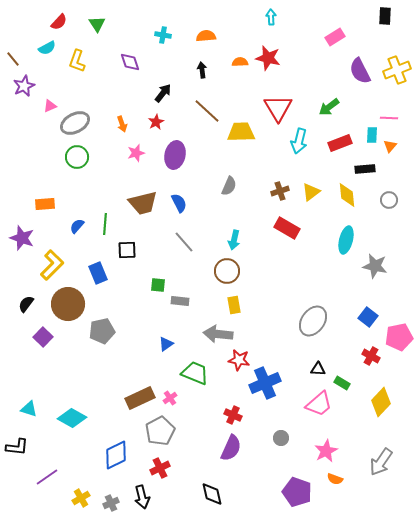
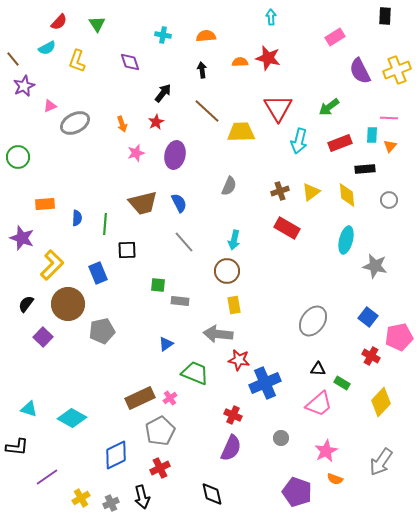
green circle at (77, 157): moved 59 px left
blue semicircle at (77, 226): moved 8 px up; rotated 140 degrees clockwise
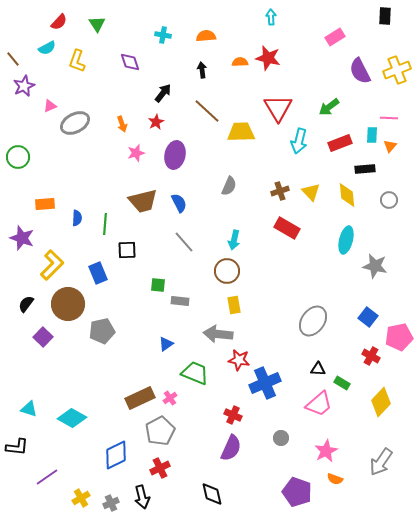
yellow triangle at (311, 192): rotated 36 degrees counterclockwise
brown trapezoid at (143, 203): moved 2 px up
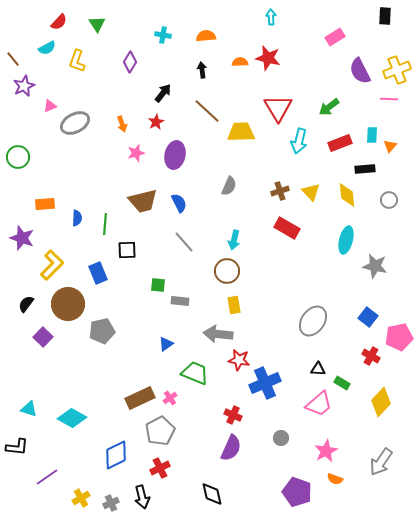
purple diamond at (130, 62): rotated 50 degrees clockwise
pink line at (389, 118): moved 19 px up
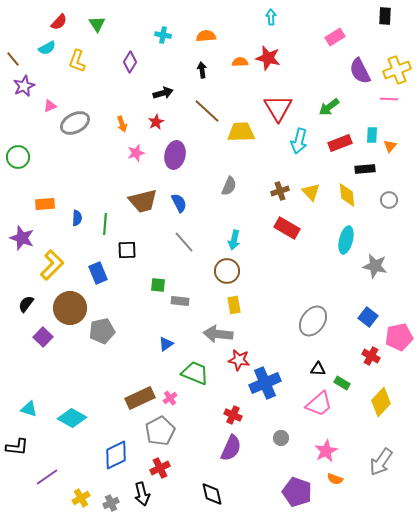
black arrow at (163, 93): rotated 36 degrees clockwise
brown circle at (68, 304): moved 2 px right, 4 px down
black arrow at (142, 497): moved 3 px up
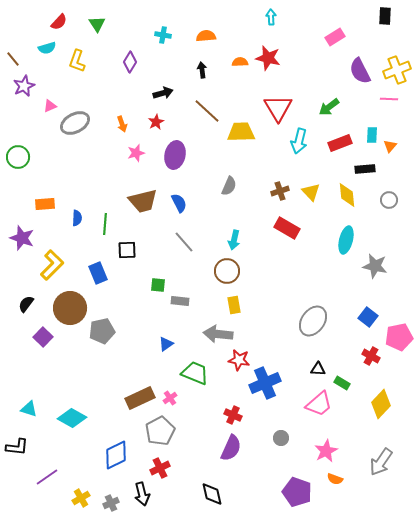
cyan semicircle at (47, 48): rotated 12 degrees clockwise
yellow diamond at (381, 402): moved 2 px down
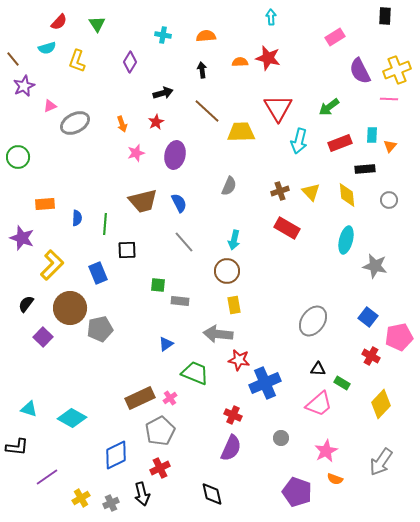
gray pentagon at (102, 331): moved 2 px left, 2 px up
